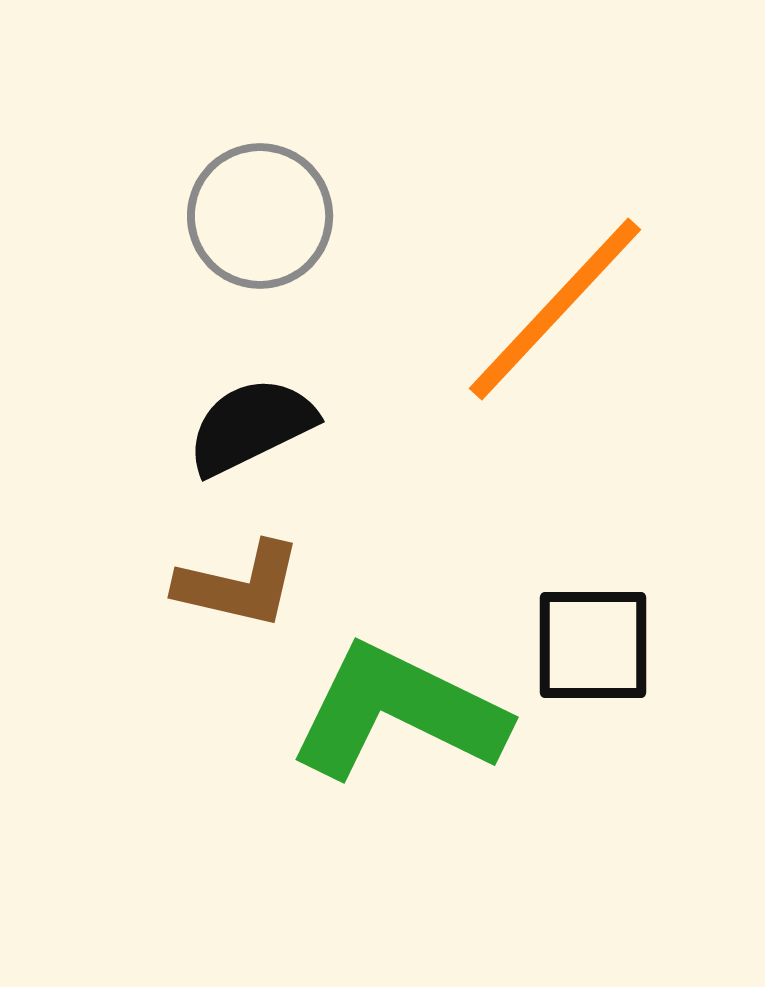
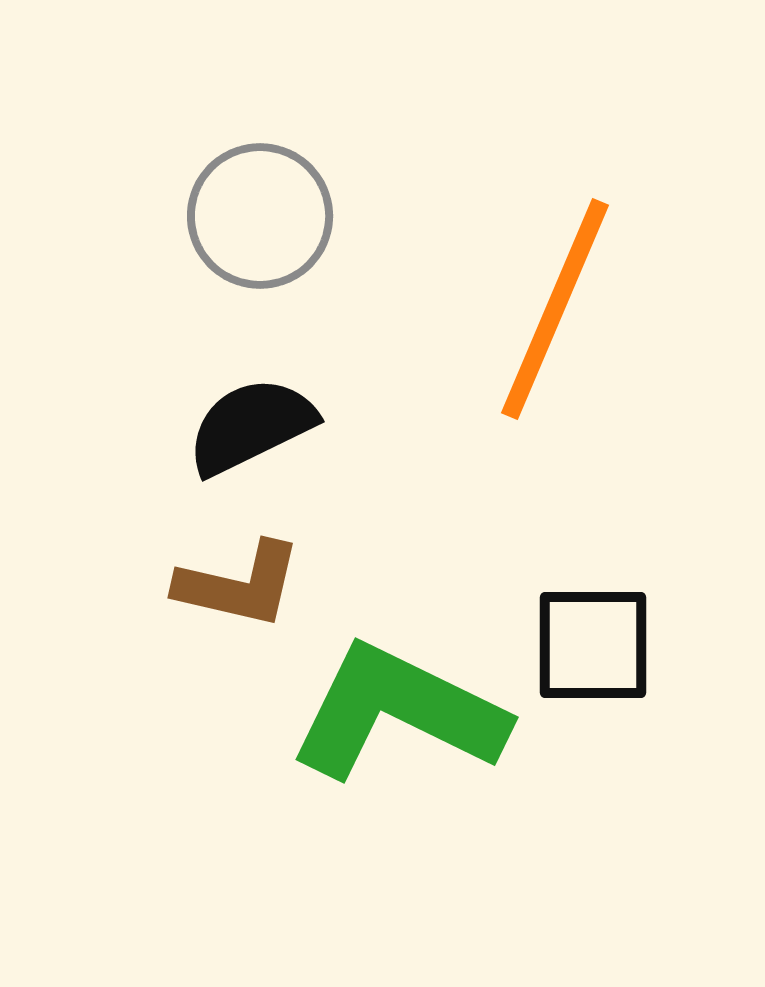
orange line: rotated 20 degrees counterclockwise
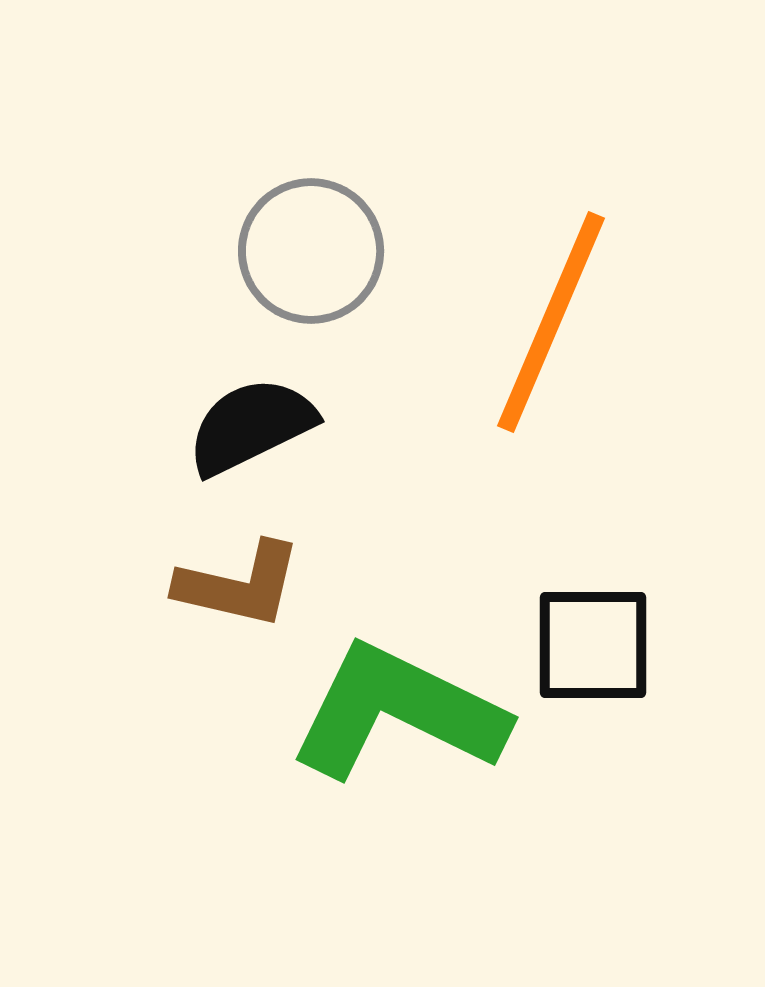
gray circle: moved 51 px right, 35 px down
orange line: moved 4 px left, 13 px down
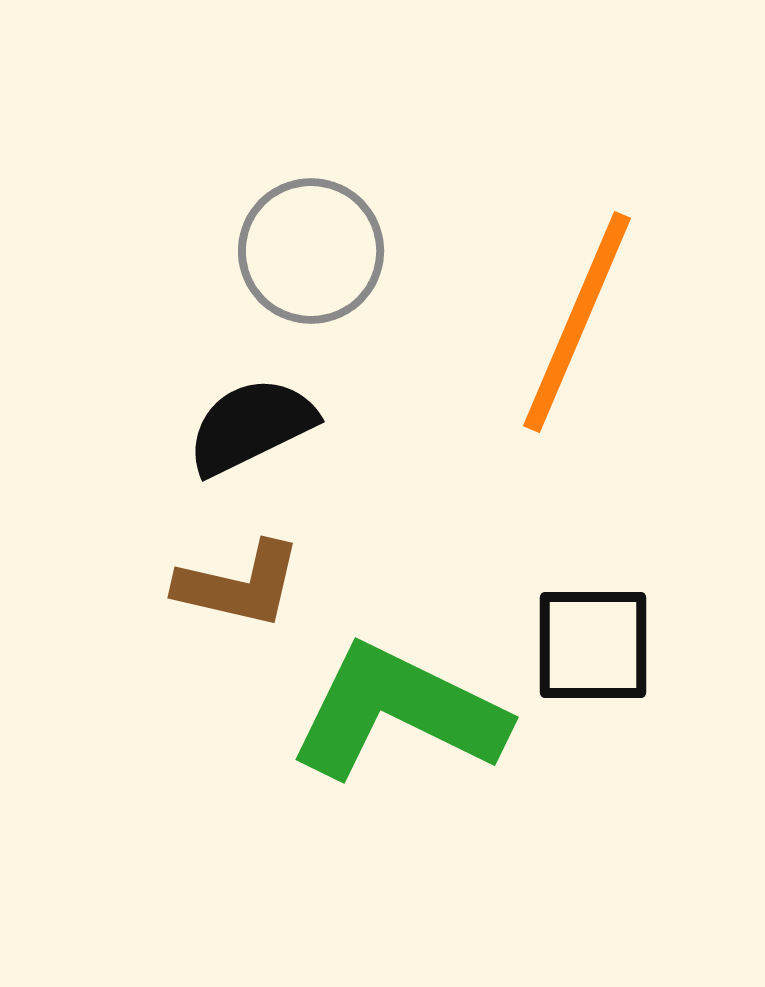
orange line: moved 26 px right
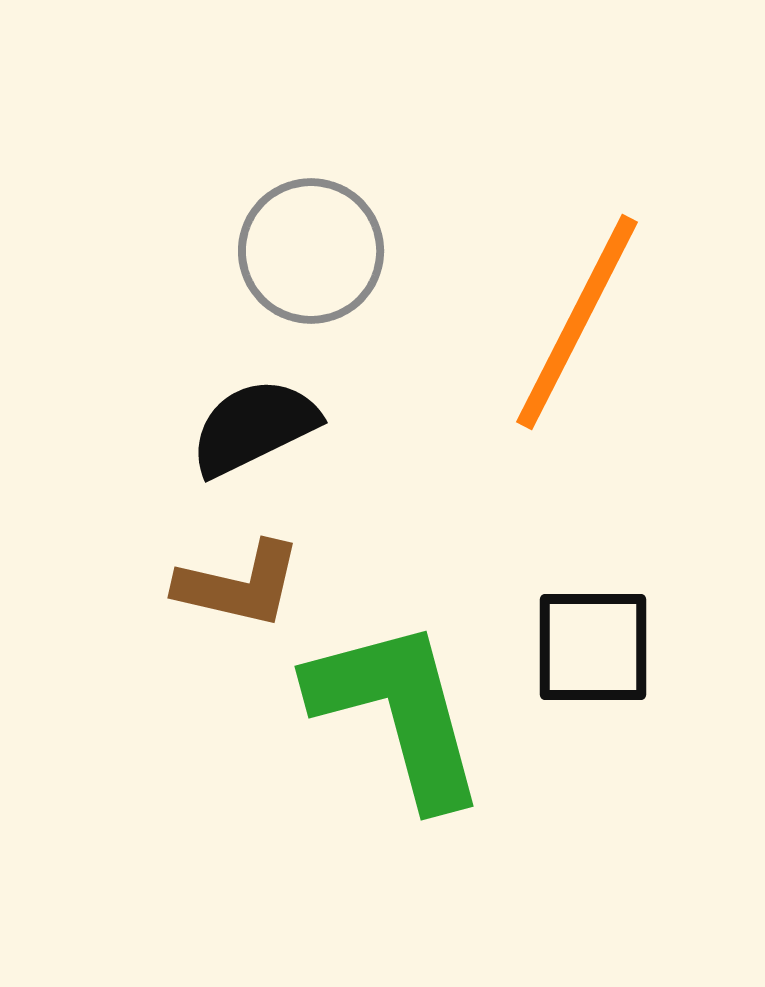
orange line: rotated 4 degrees clockwise
black semicircle: moved 3 px right, 1 px down
black square: moved 2 px down
green L-shape: rotated 49 degrees clockwise
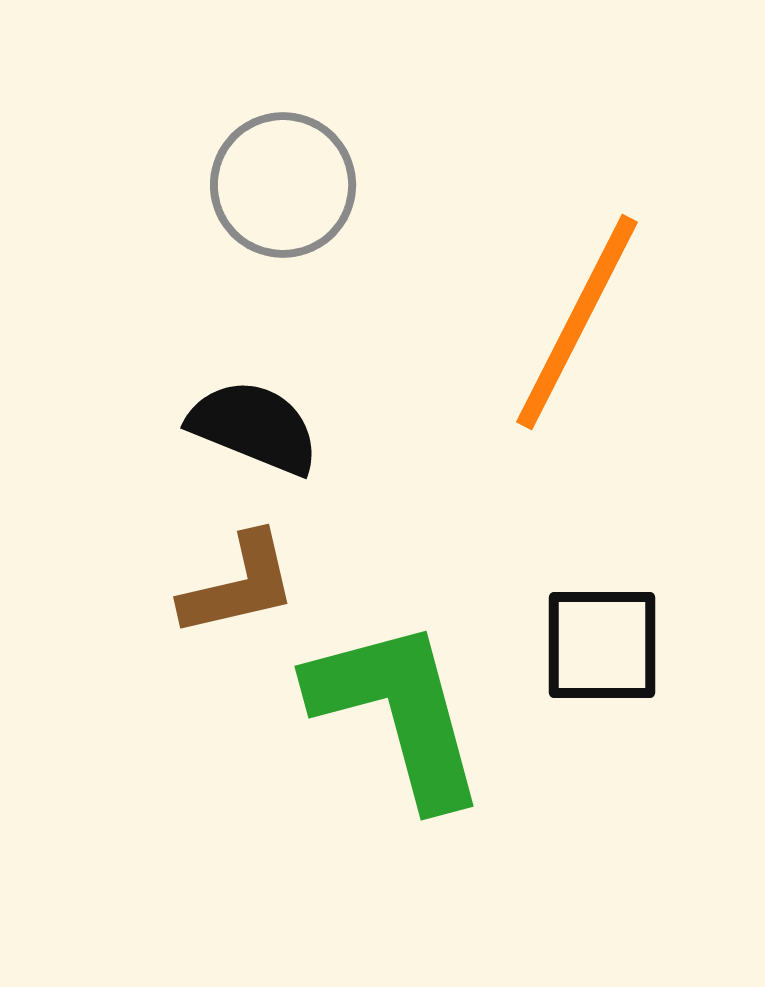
gray circle: moved 28 px left, 66 px up
black semicircle: rotated 48 degrees clockwise
brown L-shape: rotated 26 degrees counterclockwise
black square: moved 9 px right, 2 px up
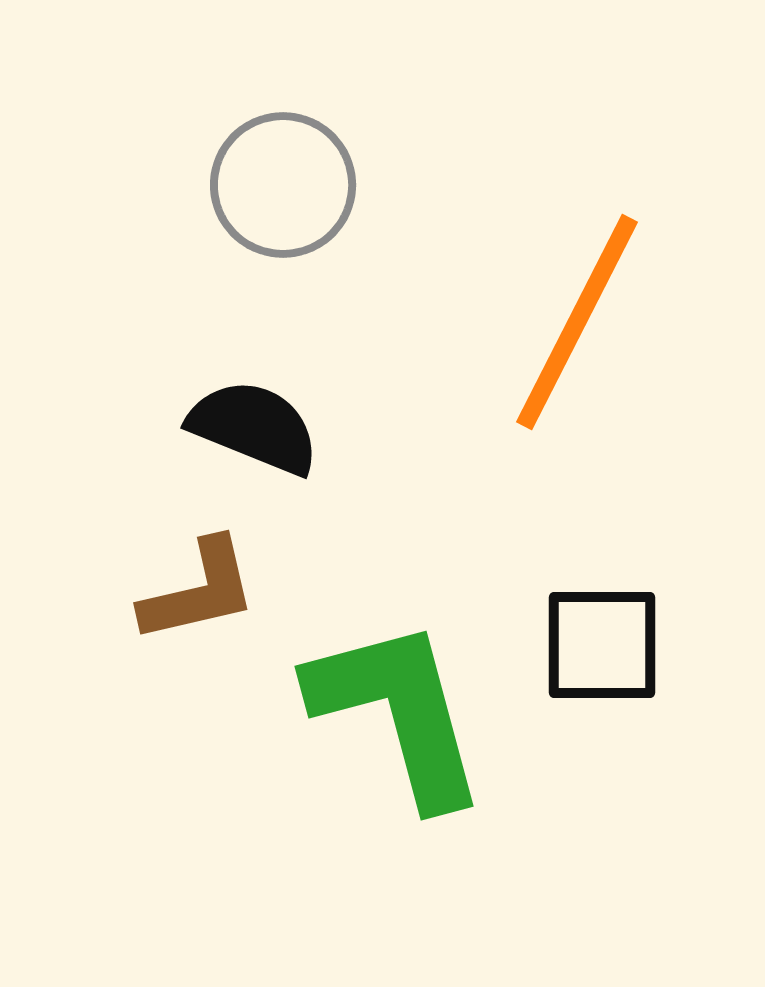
brown L-shape: moved 40 px left, 6 px down
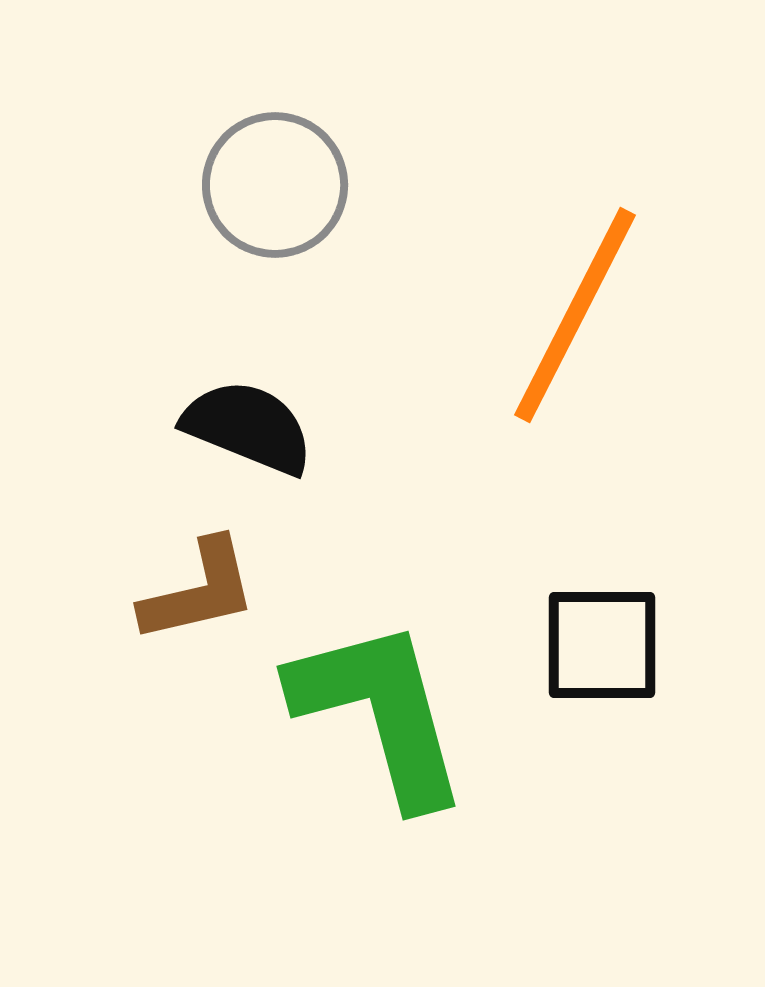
gray circle: moved 8 px left
orange line: moved 2 px left, 7 px up
black semicircle: moved 6 px left
green L-shape: moved 18 px left
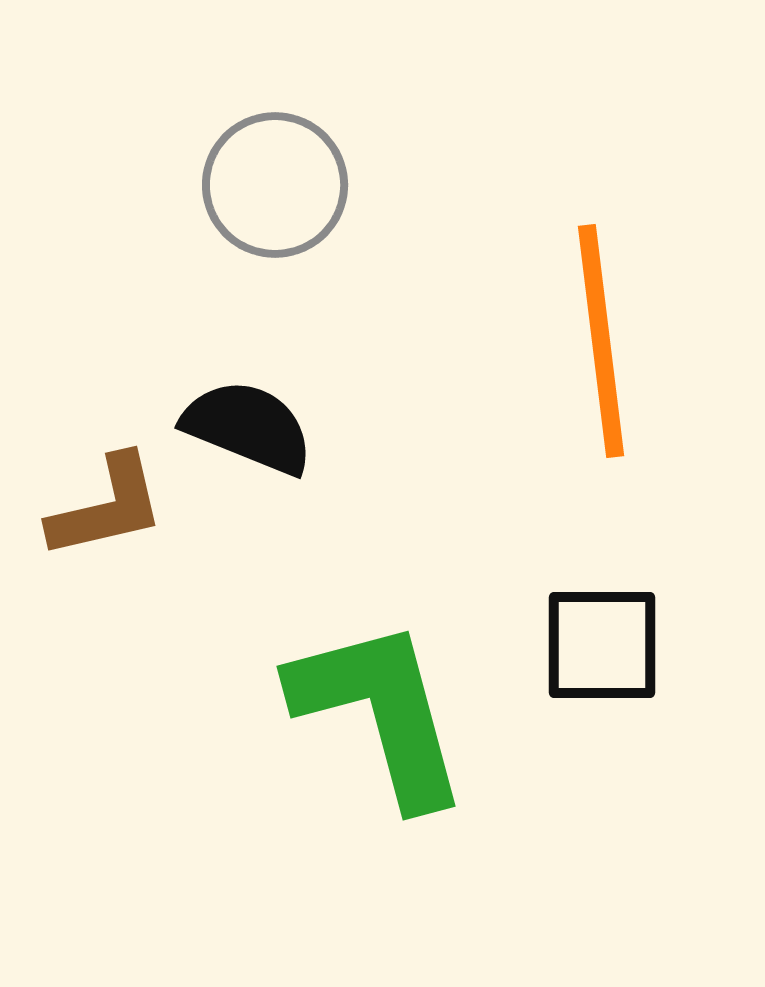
orange line: moved 26 px right, 26 px down; rotated 34 degrees counterclockwise
brown L-shape: moved 92 px left, 84 px up
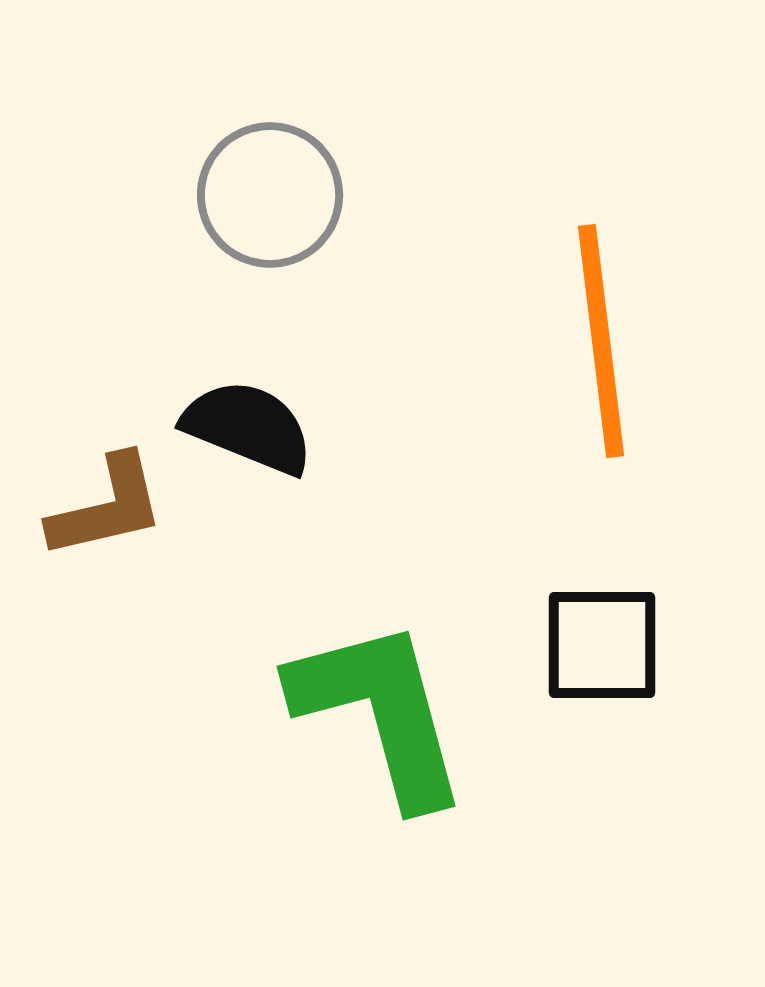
gray circle: moved 5 px left, 10 px down
